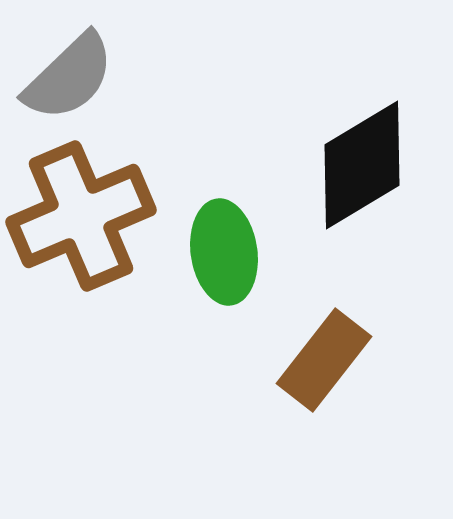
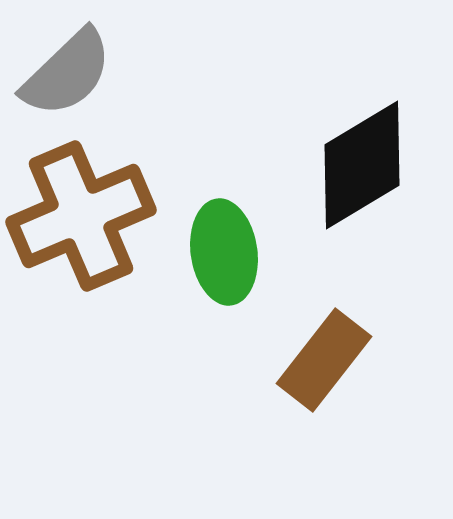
gray semicircle: moved 2 px left, 4 px up
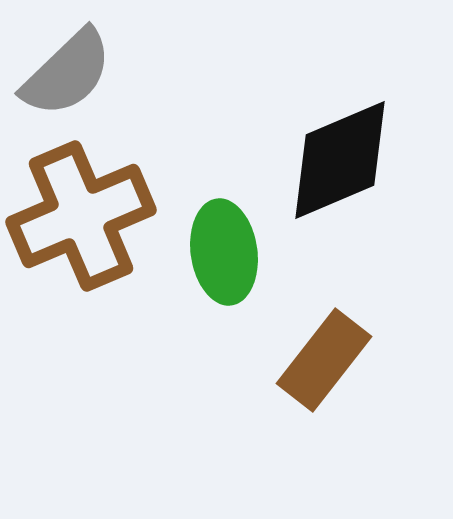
black diamond: moved 22 px left, 5 px up; rotated 8 degrees clockwise
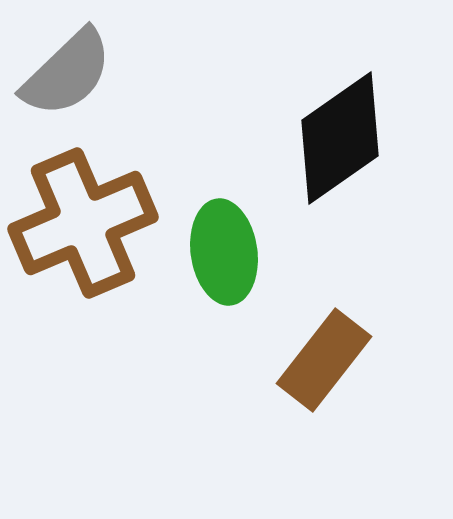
black diamond: moved 22 px up; rotated 12 degrees counterclockwise
brown cross: moved 2 px right, 7 px down
